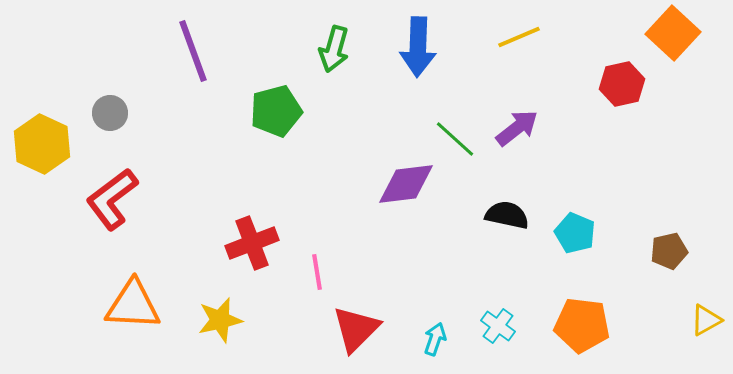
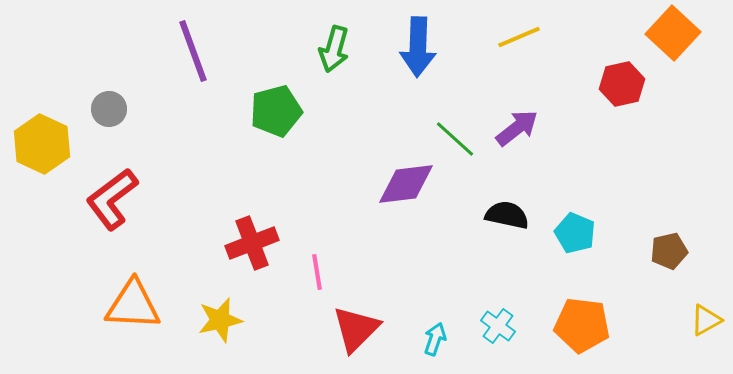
gray circle: moved 1 px left, 4 px up
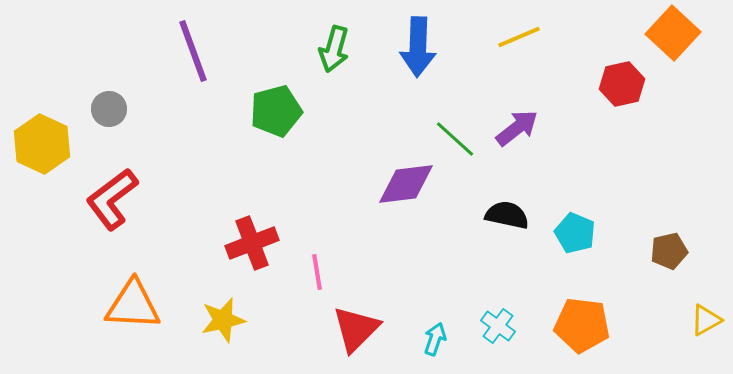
yellow star: moved 3 px right
